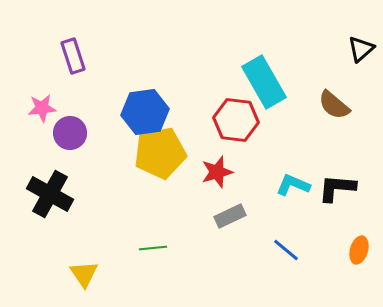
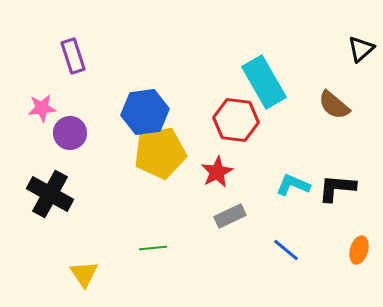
red star: rotated 12 degrees counterclockwise
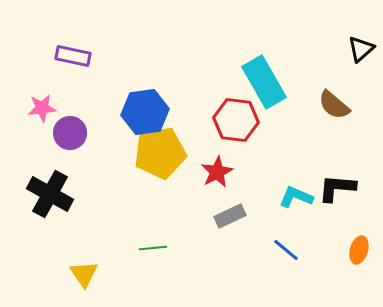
purple rectangle: rotated 60 degrees counterclockwise
cyan L-shape: moved 3 px right, 12 px down
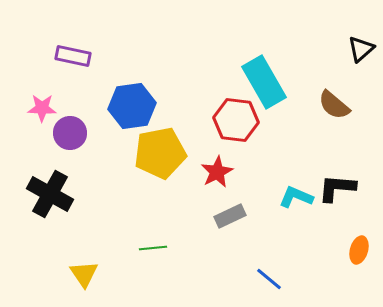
pink star: rotated 8 degrees clockwise
blue hexagon: moved 13 px left, 6 px up
blue line: moved 17 px left, 29 px down
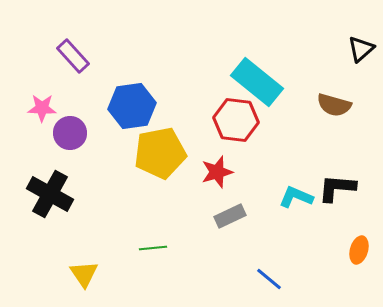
purple rectangle: rotated 36 degrees clockwise
cyan rectangle: moved 7 px left; rotated 21 degrees counterclockwise
brown semicircle: rotated 24 degrees counterclockwise
red star: rotated 12 degrees clockwise
